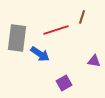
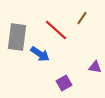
brown line: moved 1 px down; rotated 16 degrees clockwise
red line: rotated 60 degrees clockwise
gray rectangle: moved 1 px up
purple triangle: moved 1 px right, 6 px down
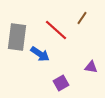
purple triangle: moved 4 px left
purple square: moved 3 px left
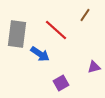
brown line: moved 3 px right, 3 px up
gray rectangle: moved 3 px up
purple triangle: moved 3 px right; rotated 24 degrees counterclockwise
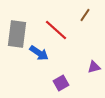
blue arrow: moved 1 px left, 1 px up
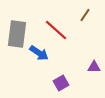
purple triangle: rotated 16 degrees clockwise
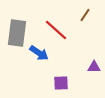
gray rectangle: moved 1 px up
purple square: rotated 28 degrees clockwise
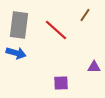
gray rectangle: moved 2 px right, 8 px up
blue arrow: moved 23 px left; rotated 18 degrees counterclockwise
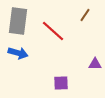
gray rectangle: moved 1 px left, 4 px up
red line: moved 3 px left, 1 px down
blue arrow: moved 2 px right
purple triangle: moved 1 px right, 3 px up
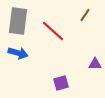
purple square: rotated 14 degrees counterclockwise
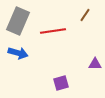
gray rectangle: rotated 16 degrees clockwise
red line: rotated 50 degrees counterclockwise
